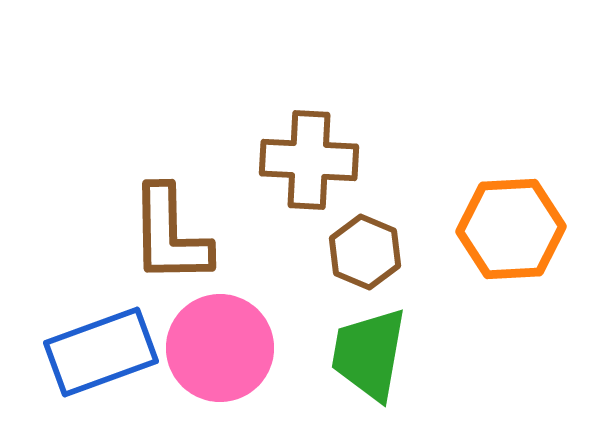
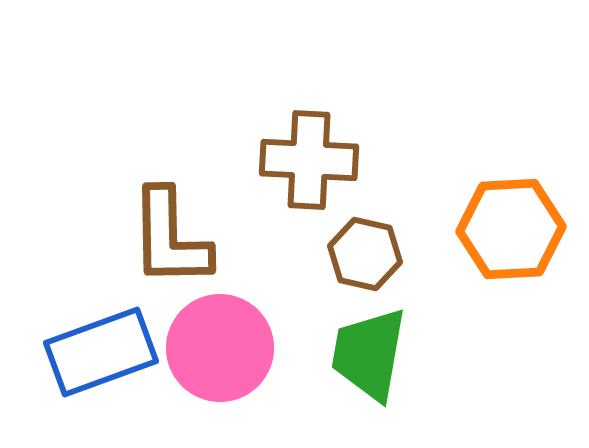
brown L-shape: moved 3 px down
brown hexagon: moved 2 px down; rotated 10 degrees counterclockwise
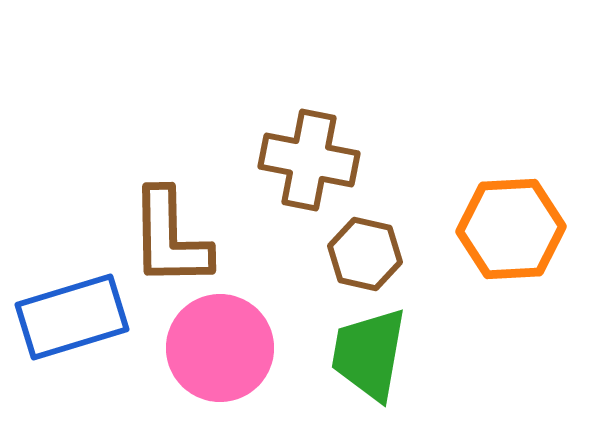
brown cross: rotated 8 degrees clockwise
blue rectangle: moved 29 px left, 35 px up; rotated 3 degrees clockwise
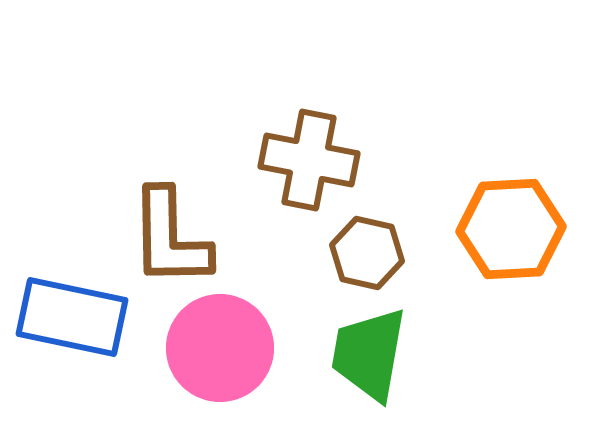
brown hexagon: moved 2 px right, 1 px up
blue rectangle: rotated 29 degrees clockwise
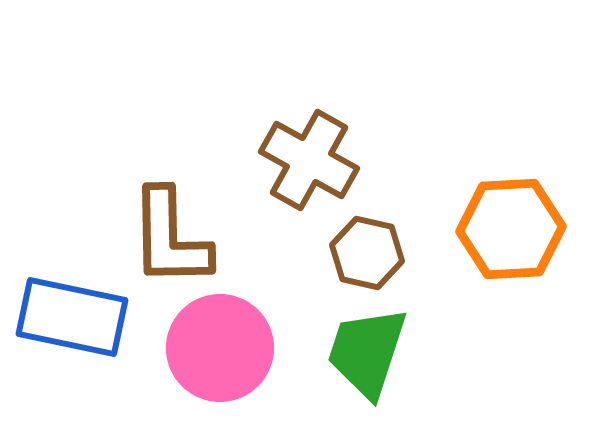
brown cross: rotated 18 degrees clockwise
green trapezoid: moved 2 px left, 2 px up; rotated 8 degrees clockwise
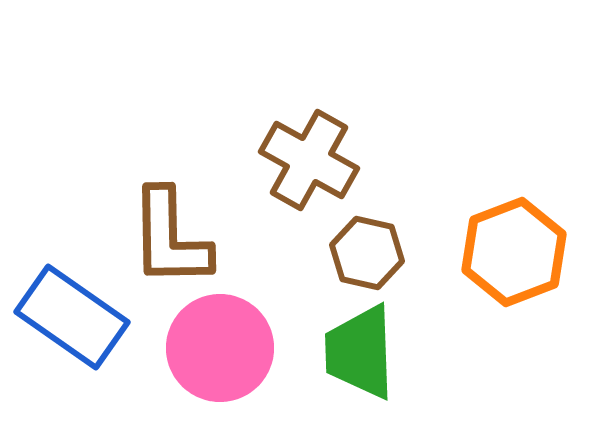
orange hexagon: moved 3 px right, 23 px down; rotated 18 degrees counterclockwise
blue rectangle: rotated 23 degrees clockwise
green trapezoid: moved 7 px left; rotated 20 degrees counterclockwise
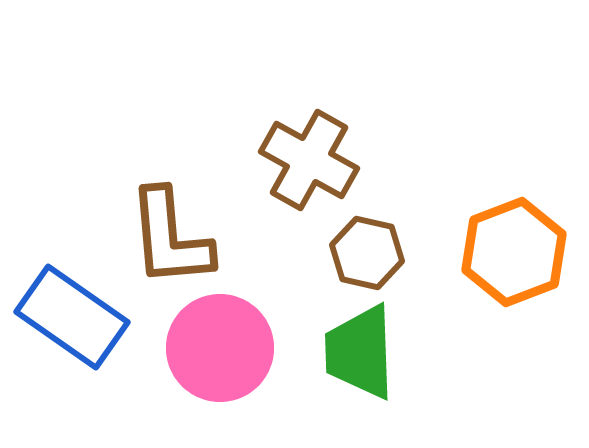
brown L-shape: rotated 4 degrees counterclockwise
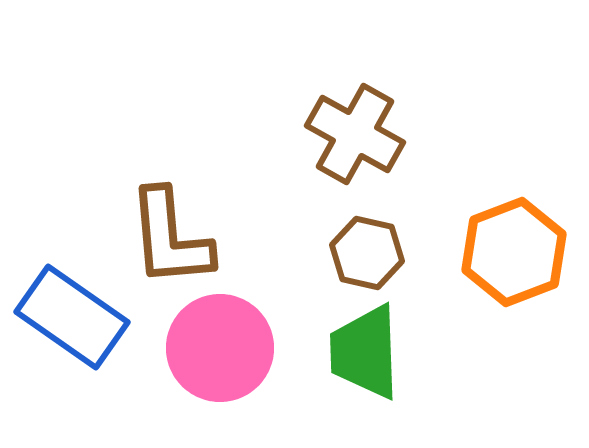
brown cross: moved 46 px right, 26 px up
green trapezoid: moved 5 px right
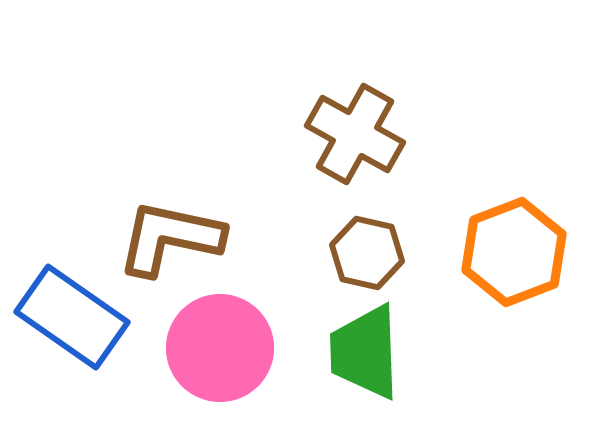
brown L-shape: rotated 107 degrees clockwise
